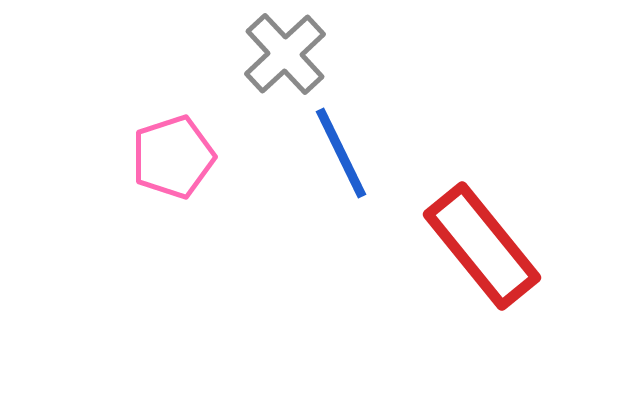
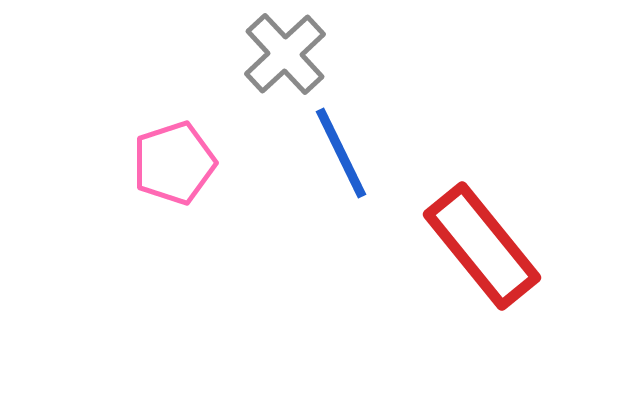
pink pentagon: moved 1 px right, 6 px down
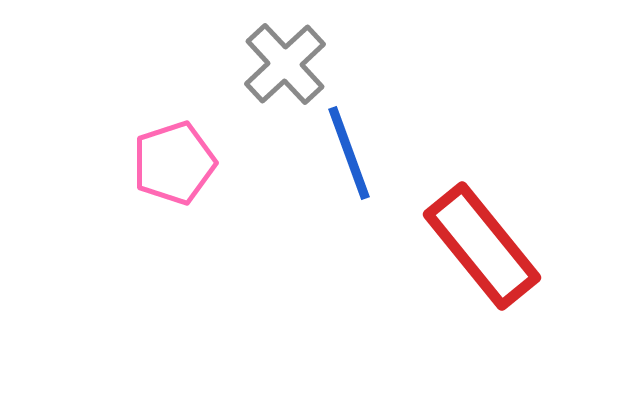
gray cross: moved 10 px down
blue line: moved 8 px right; rotated 6 degrees clockwise
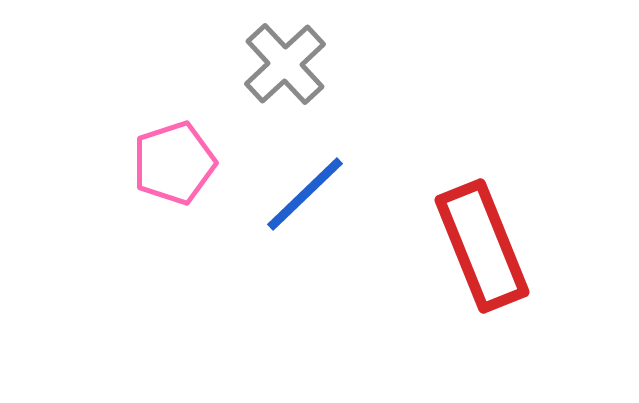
blue line: moved 44 px left, 41 px down; rotated 66 degrees clockwise
red rectangle: rotated 17 degrees clockwise
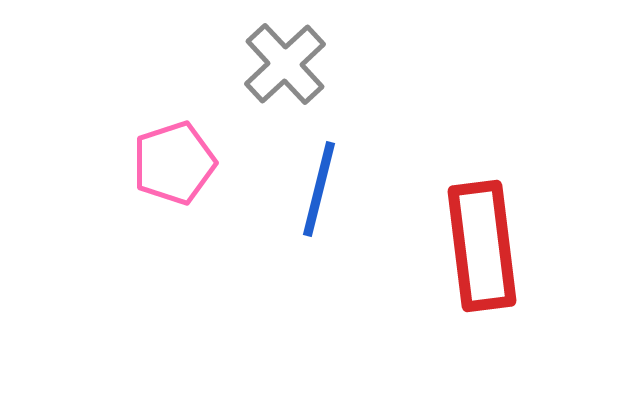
blue line: moved 14 px right, 5 px up; rotated 32 degrees counterclockwise
red rectangle: rotated 15 degrees clockwise
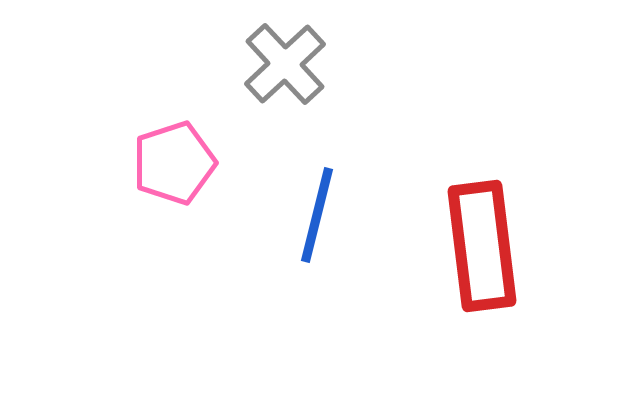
blue line: moved 2 px left, 26 px down
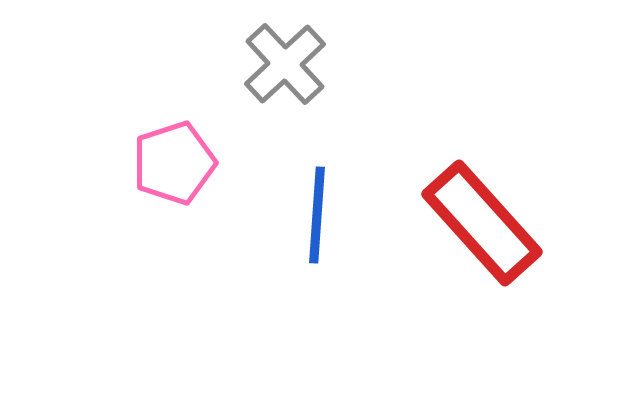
blue line: rotated 10 degrees counterclockwise
red rectangle: moved 23 px up; rotated 35 degrees counterclockwise
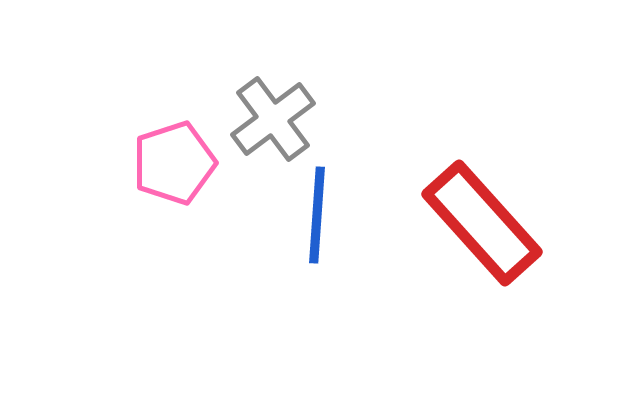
gray cross: moved 12 px left, 55 px down; rotated 6 degrees clockwise
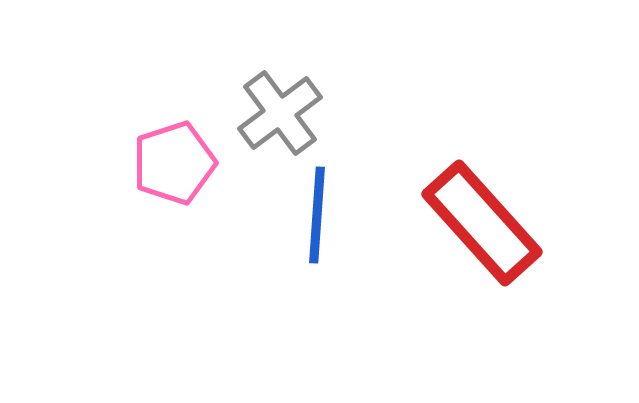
gray cross: moved 7 px right, 6 px up
